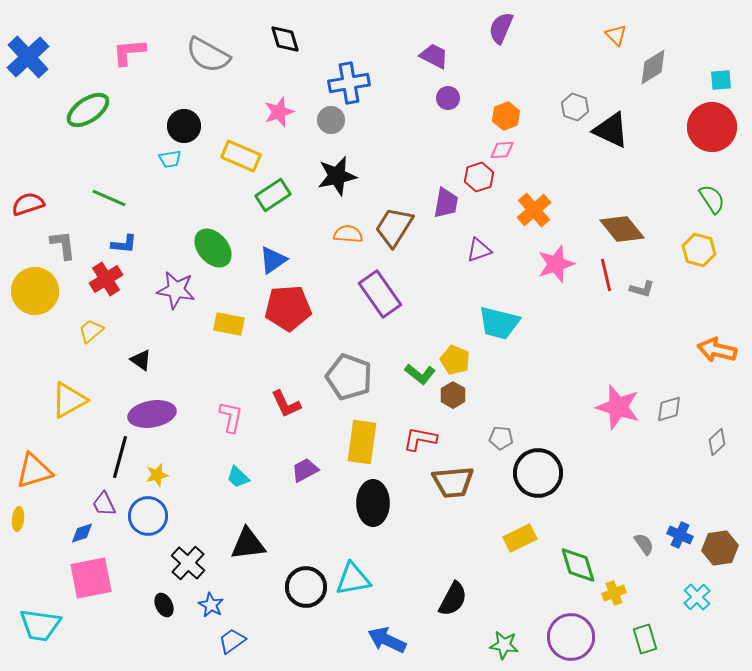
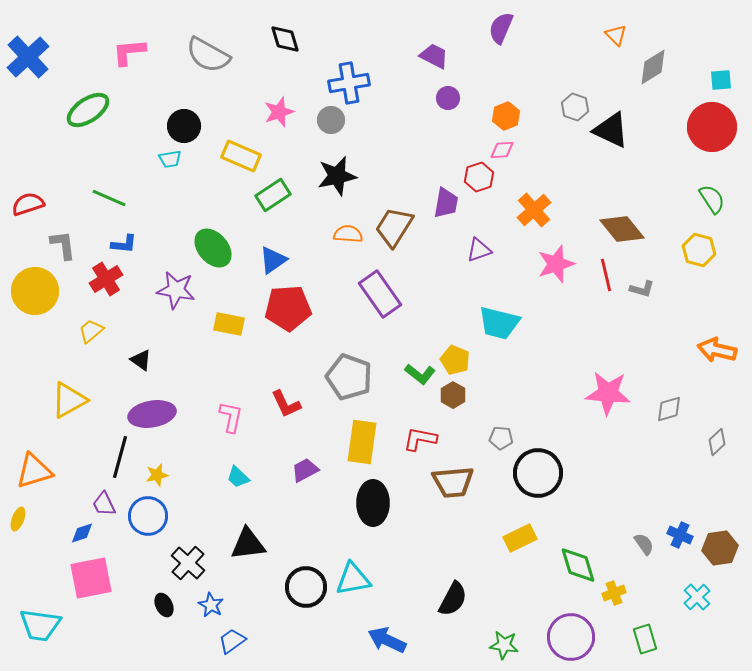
pink star at (618, 407): moved 10 px left, 14 px up; rotated 12 degrees counterclockwise
yellow ellipse at (18, 519): rotated 15 degrees clockwise
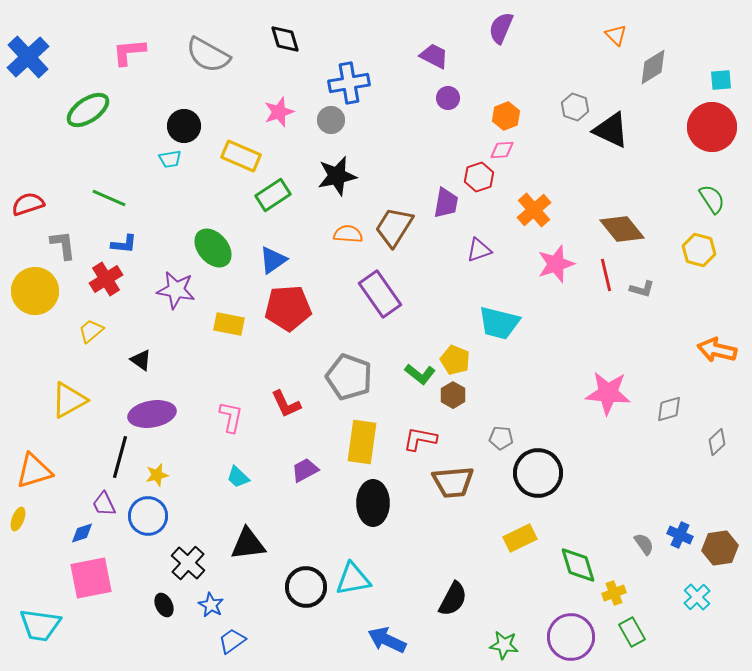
green rectangle at (645, 639): moved 13 px left, 7 px up; rotated 12 degrees counterclockwise
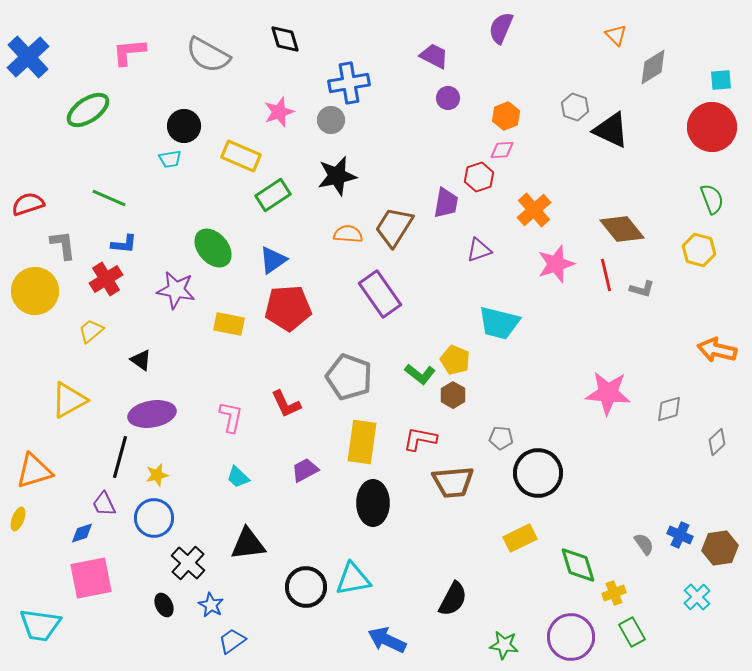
green semicircle at (712, 199): rotated 12 degrees clockwise
blue circle at (148, 516): moved 6 px right, 2 px down
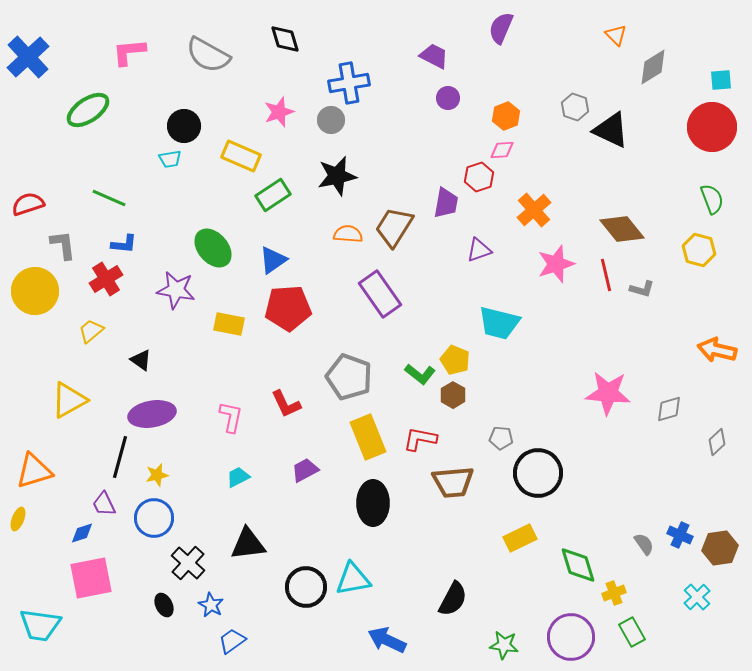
yellow rectangle at (362, 442): moved 6 px right, 5 px up; rotated 30 degrees counterclockwise
cyan trapezoid at (238, 477): rotated 110 degrees clockwise
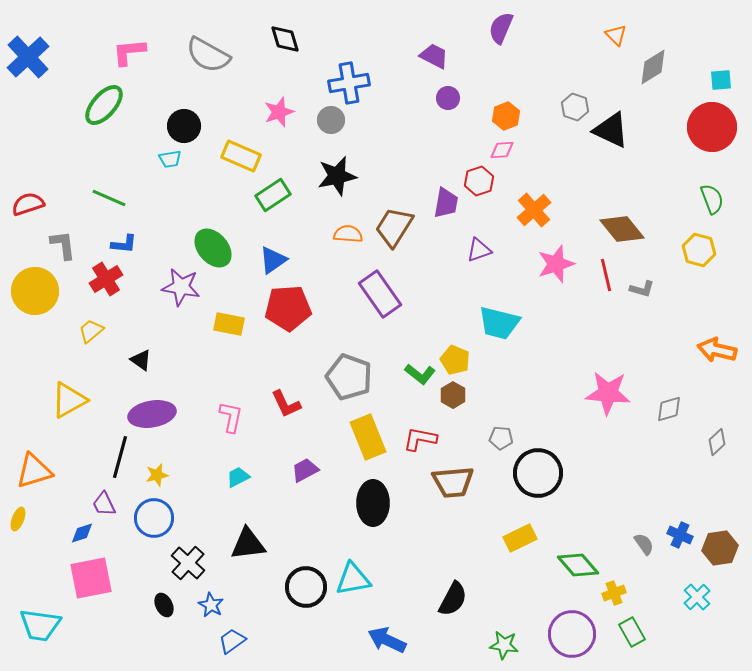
green ellipse at (88, 110): moved 16 px right, 5 px up; rotated 15 degrees counterclockwise
red hexagon at (479, 177): moved 4 px down
purple star at (176, 290): moved 5 px right, 3 px up
green diamond at (578, 565): rotated 24 degrees counterclockwise
purple circle at (571, 637): moved 1 px right, 3 px up
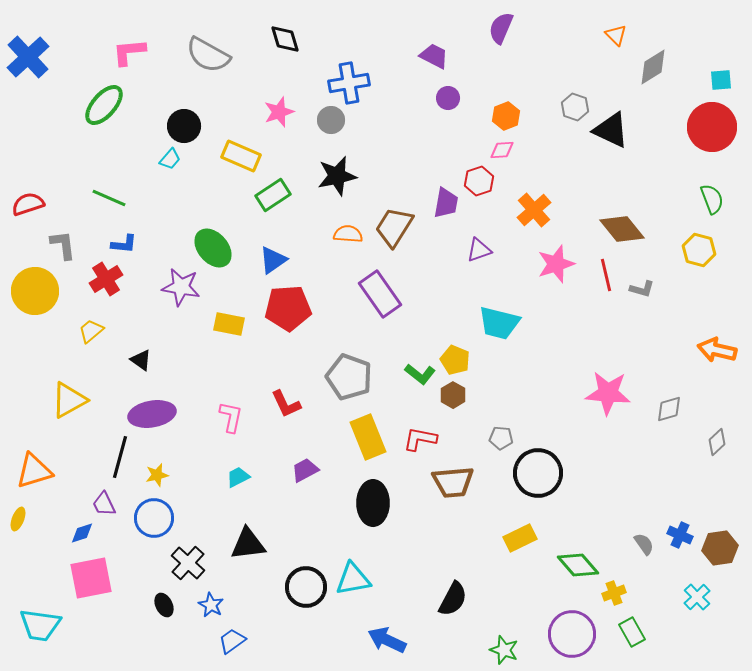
cyan trapezoid at (170, 159): rotated 40 degrees counterclockwise
green star at (504, 645): moved 5 px down; rotated 12 degrees clockwise
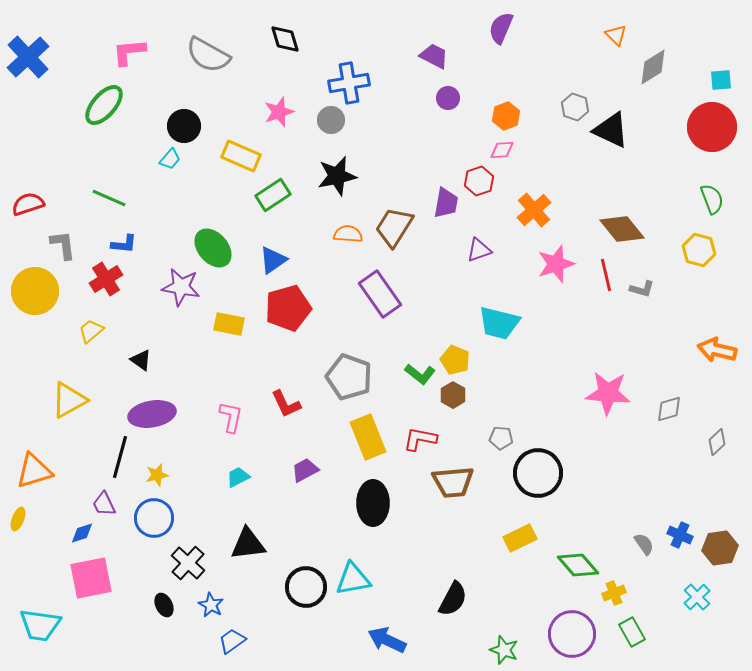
red pentagon at (288, 308): rotated 12 degrees counterclockwise
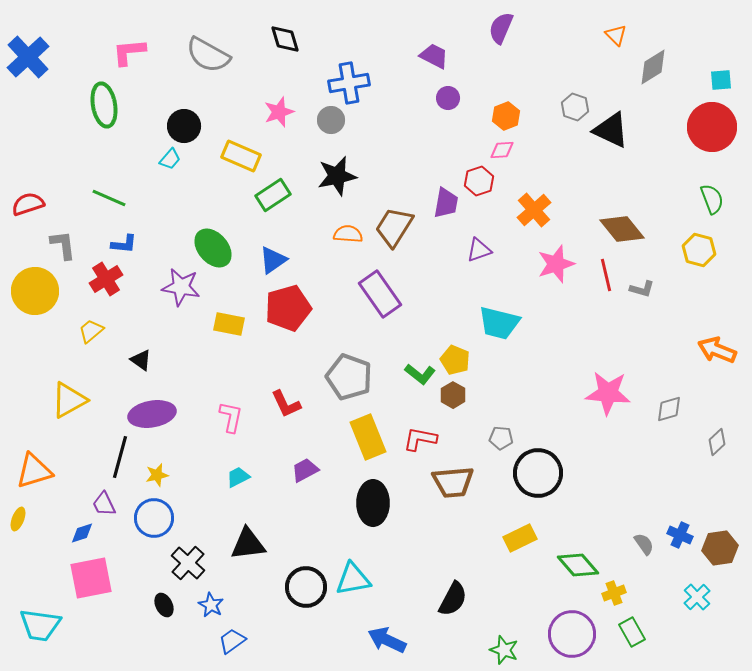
green ellipse at (104, 105): rotated 51 degrees counterclockwise
orange arrow at (717, 350): rotated 9 degrees clockwise
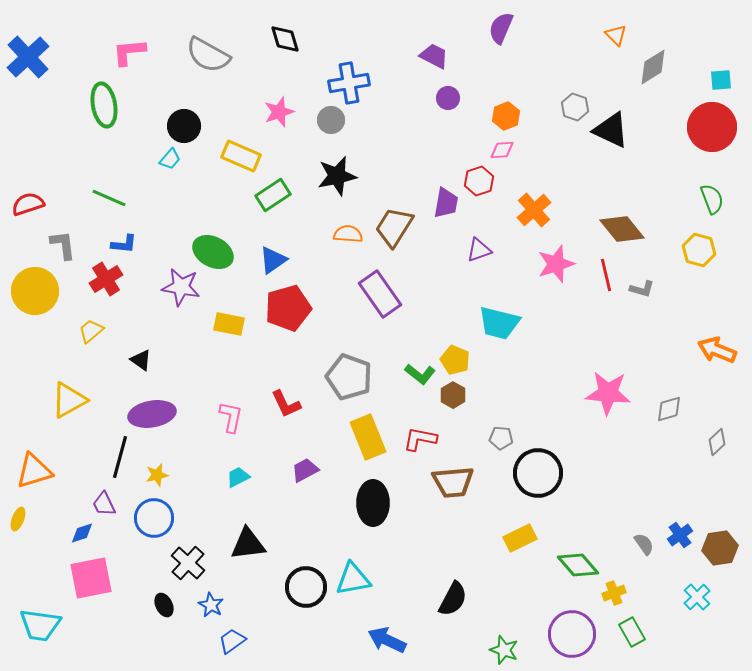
green ellipse at (213, 248): moved 4 px down; rotated 21 degrees counterclockwise
blue cross at (680, 535): rotated 30 degrees clockwise
